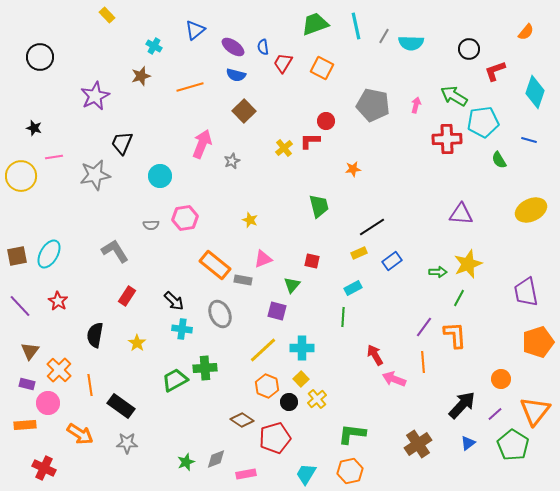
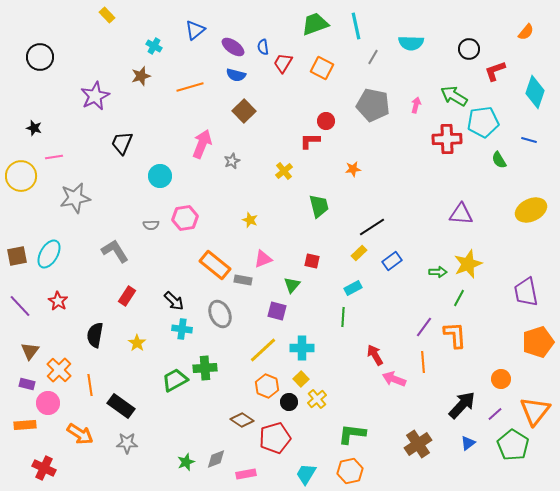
gray line at (384, 36): moved 11 px left, 21 px down
yellow cross at (284, 148): moved 23 px down
gray star at (95, 175): moved 20 px left, 23 px down
yellow rectangle at (359, 253): rotated 21 degrees counterclockwise
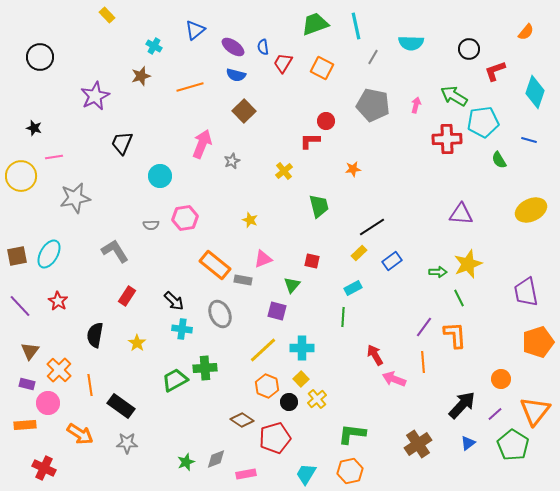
green line at (459, 298): rotated 54 degrees counterclockwise
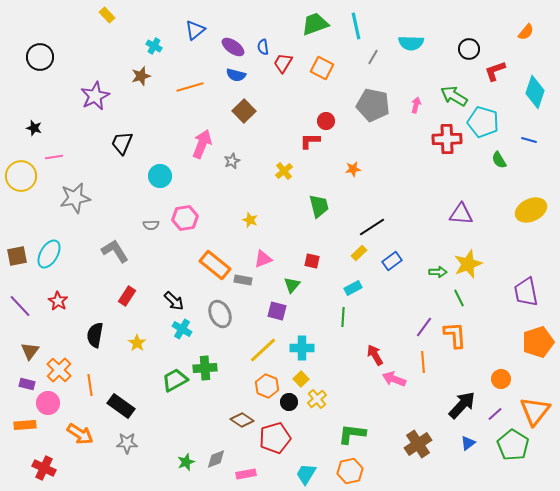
cyan pentagon at (483, 122): rotated 24 degrees clockwise
cyan cross at (182, 329): rotated 24 degrees clockwise
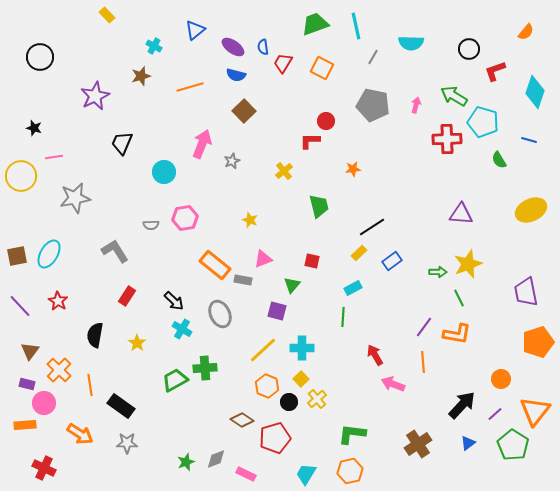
cyan circle at (160, 176): moved 4 px right, 4 px up
orange L-shape at (455, 335): moved 2 px right, 1 px up; rotated 104 degrees clockwise
pink arrow at (394, 379): moved 1 px left, 5 px down
pink circle at (48, 403): moved 4 px left
pink rectangle at (246, 474): rotated 36 degrees clockwise
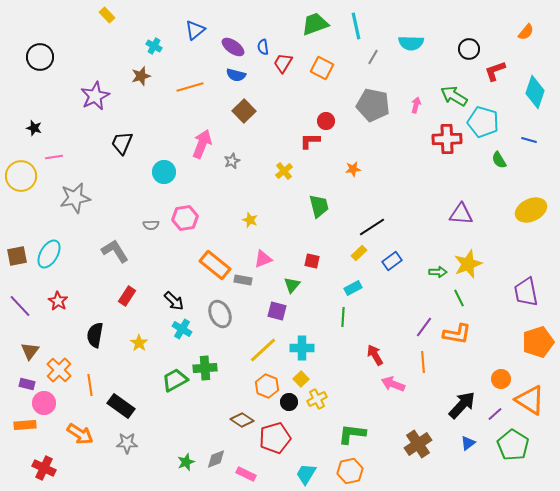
yellow star at (137, 343): moved 2 px right
yellow cross at (317, 399): rotated 12 degrees clockwise
orange triangle at (535, 411): moved 5 px left, 11 px up; rotated 36 degrees counterclockwise
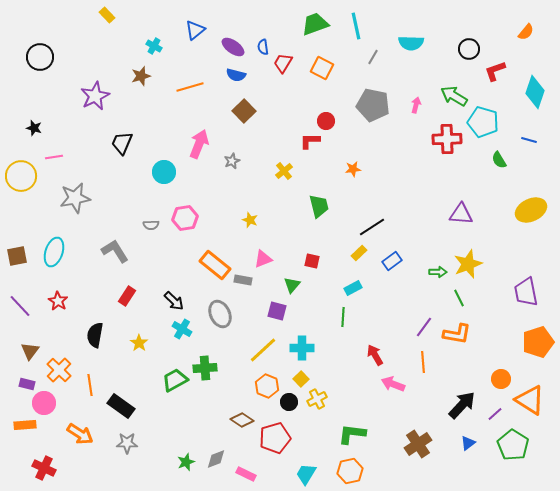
pink arrow at (202, 144): moved 3 px left
cyan ellipse at (49, 254): moved 5 px right, 2 px up; rotated 12 degrees counterclockwise
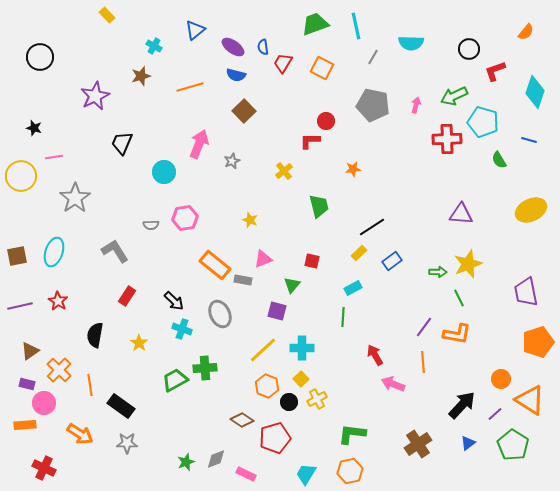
green arrow at (454, 96): rotated 56 degrees counterclockwise
gray star at (75, 198): rotated 24 degrees counterclockwise
purple line at (20, 306): rotated 60 degrees counterclockwise
cyan cross at (182, 329): rotated 12 degrees counterclockwise
brown triangle at (30, 351): rotated 18 degrees clockwise
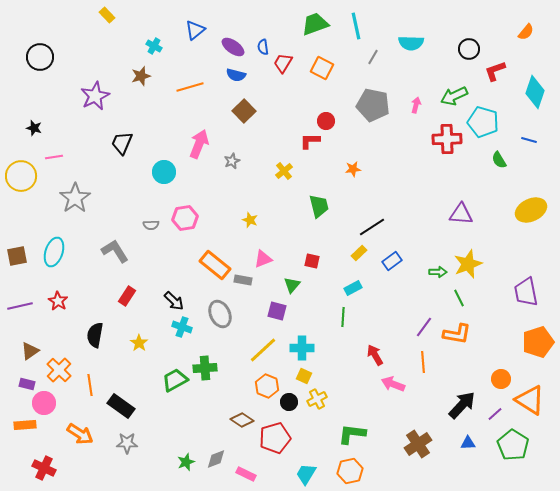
cyan cross at (182, 329): moved 2 px up
yellow square at (301, 379): moved 3 px right, 3 px up; rotated 21 degrees counterclockwise
blue triangle at (468, 443): rotated 35 degrees clockwise
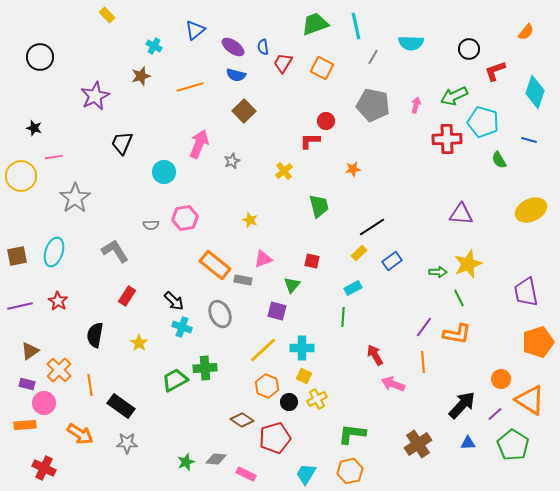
gray diamond at (216, 459): rotated 25 degrees clockwise
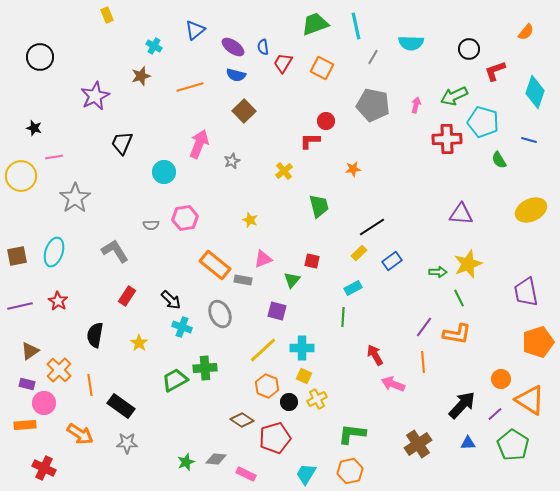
yellow rectangle at (107, 15): rotated 21 degrees clockwise
green triangle at (292, 285): moved 5 px up
black arrow at (174, 301): moved 3 px left, 1 px up
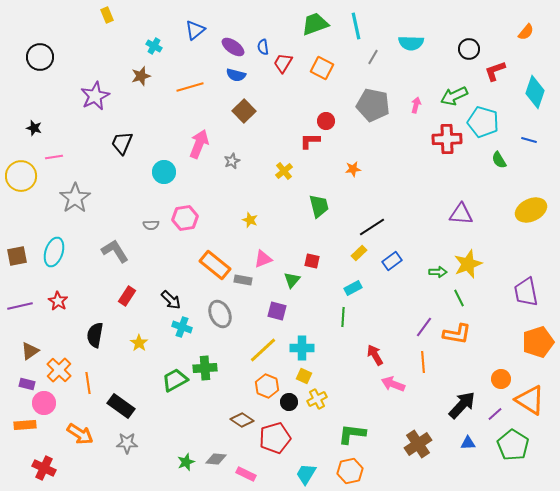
orange line at (90, 385): moved 2 px left, 2 px up
